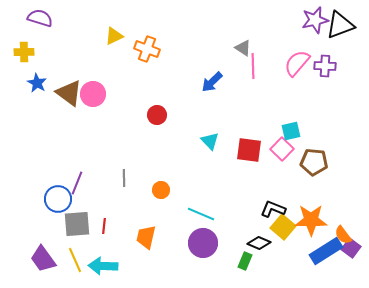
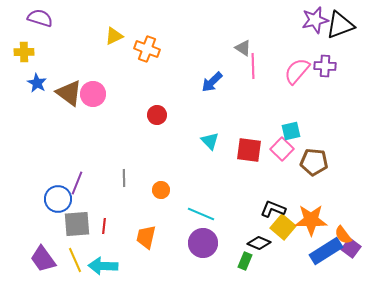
pink semicircle: moved 8 px down
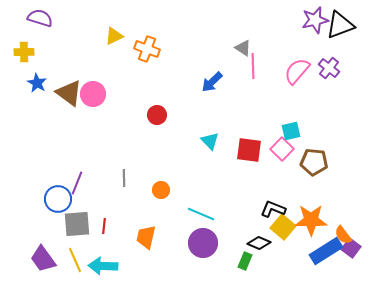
purple cross: moved 4 px right, 2 px down; rotated 35 degrees clockwise
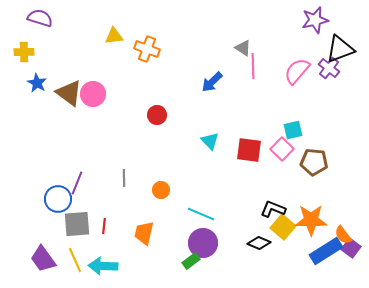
black triangle: moved 24 px down
yellow triangle: rotated 18 degrees clockwise
cyan square: moved 2 px right, 1 px up
orange trapezoid: moved 2 px left, 4 px up
green rectangle: moved 54 px left; rotated 30 degrees clockwise
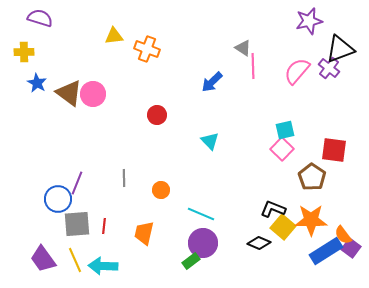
purple star: moved 6 px left, 1 px down
cyan square: moved 8 px left
red square: moved 85 px right
brown pentagon: moved 2 px left, 15 px down; rotated 28 degrees clockwise
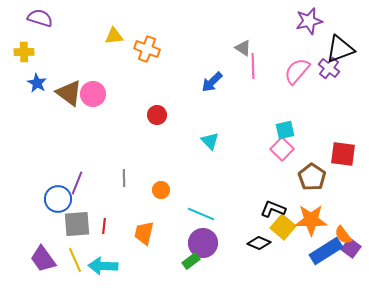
red square: moved 9 px right, 4 px down
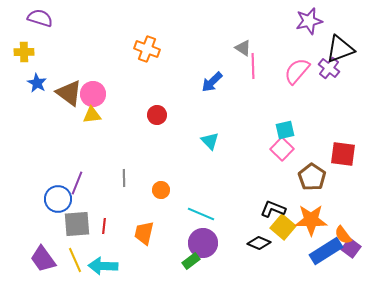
yellow triangle: moved 22 px left, 79 px down
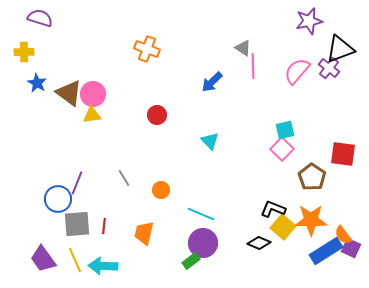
gray line: rotated 30 degrees counterclockwise
purple square: rotated 12 degrees counterclockwise
